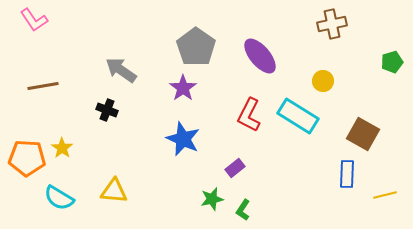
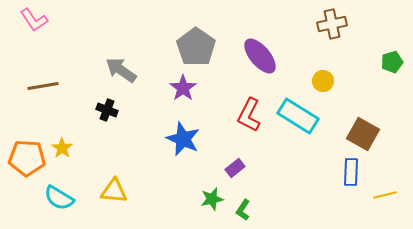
blue rectangle: moved 4 px right, 2 px up
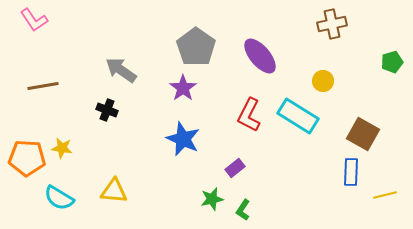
yellow star: rotated 25 degrees counterclockwise
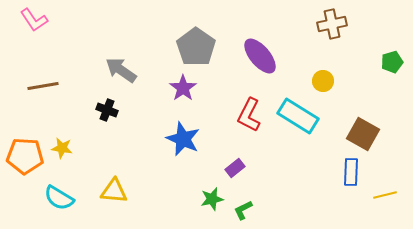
orange pentagon: moved 2 px left, 2 px up
green L-shape: rotated 30 degrees clockwise
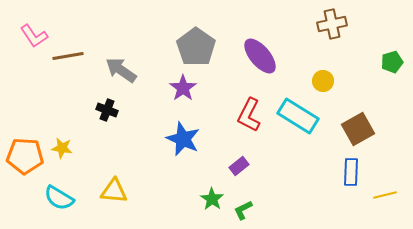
pink L-shape: moved 16 px down
brown line: moved 25 px right, 30 px up
brown square: moved 5 px left, 5 px up; rotated 32 degrees clockwise
purple rectangle: moved 4 px right, 2 px up
green star: rotated 25 degrees counterclockwise
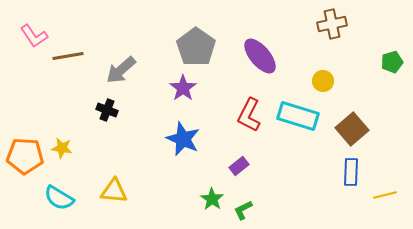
gray arrow: rotated 76 degrees counterclockwise
cyan rectangle: rotated 15 degrees counterclockwise
brown square: moved 6 px left; rotated 12 degrees counterclockwise
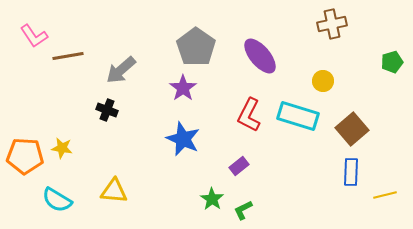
cyan semicircle: moved 2 px left, 2 px down
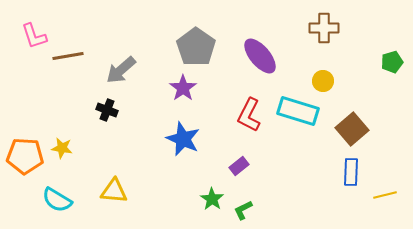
brown cross: moved 8 px left, 4 px down; rotated 12 degrees clockwise
pink L-shape: rotated 16 degrees clockwise
cyan rectangle: moved 5 px up
